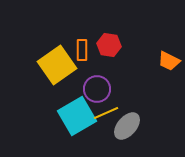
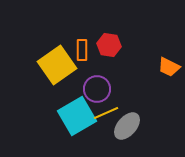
orange trapezoid: moved 6 px down
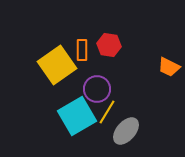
yellow line: moved 1 px right, 1 px up; rotated 35 degrees counterclockwise
gray ellipse: moved 1 px left, 5 px down
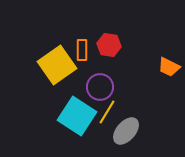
purple circle: moved 3 px right, 2 px up
cyan square: rotated 27 degrees counterclockwise
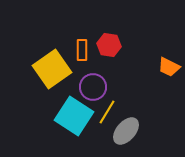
yellow square: moved 5 px left, 4 px down
purple circle: moved 7 px left
cyan square: moved 3 px left
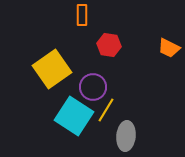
orange rectangle: moved 35 px up
orange trapezoid: moved 19 px up
yellow line: moved 1 px left, 2 px up
gray ellipse: moved 5 px down; rotated 36 degrees counterclockwise
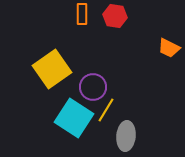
orange rectangle: moved 1 px up
red hexagon: moved 6 px right, 29 px up
cyan square: moved 2 px down
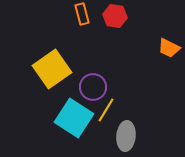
orange rectangle: rotated 15 degrees counterclockwise
